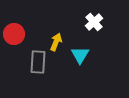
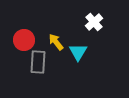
red circle: moved 10 px right, 6 px down
yellow arrow: rotated 60 degrees counterclockwise
cyan triangle: moved 2 px left, 3 px up
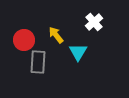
yellow arrow: moved 7 px up
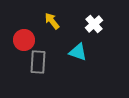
white cross: moved 2 px down
yellow arrow: moved 4 px left, 14 px up
cyan triangle: rotated 42 degrees counterclockwise
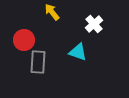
yellow arrow: moved 9 px up
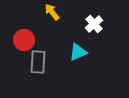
cyan triangle: rotated 42 degrees counterclockwise
